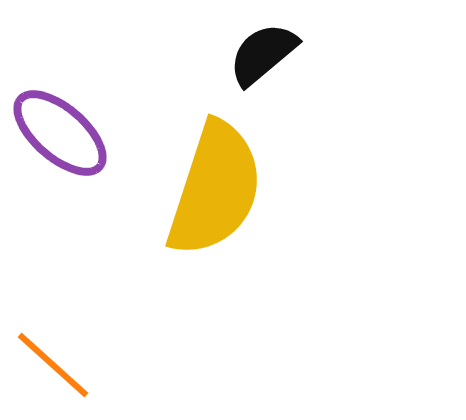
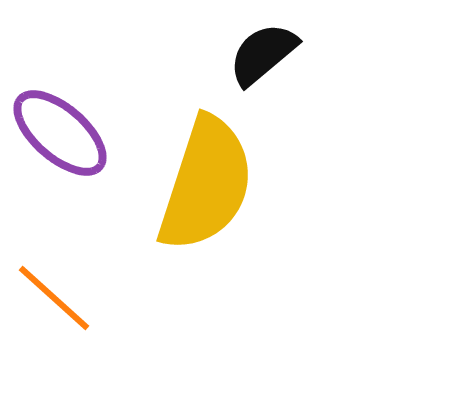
yellow semicircle: moved 9 px left, 5 px up
orange line: moved 1 px right, 67 px up
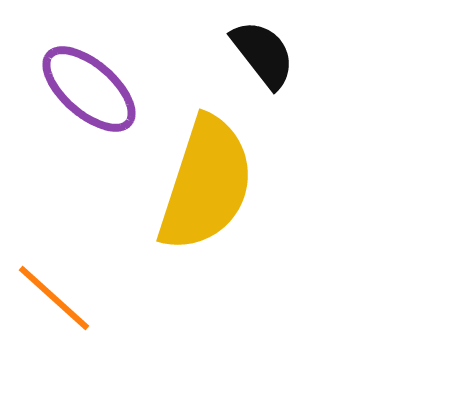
black semicircle: rotated 92 degrees clockwise
purple ellipse: moved 29 px right, 44 px up
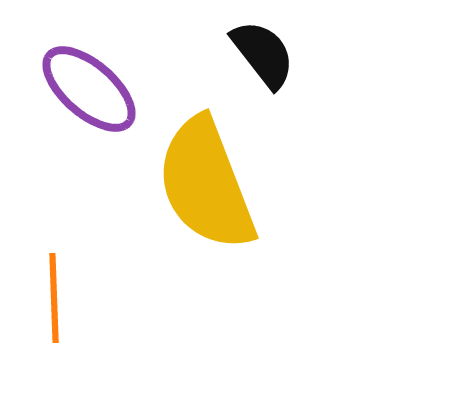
yellow semicircle: rotated 141 degrees clockwise
orange line: rotated 46 degrees clockwise
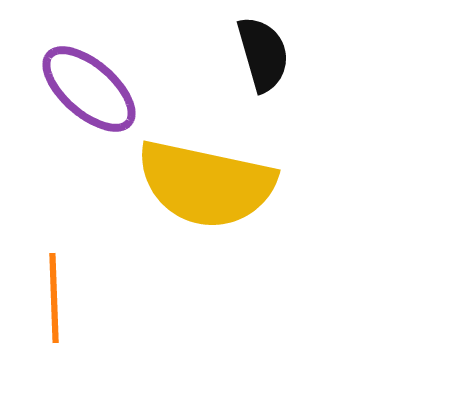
black semicircle: rotated 22 degrees clockwise
yellow semicircle: rotated 57 degrees counterclockwise
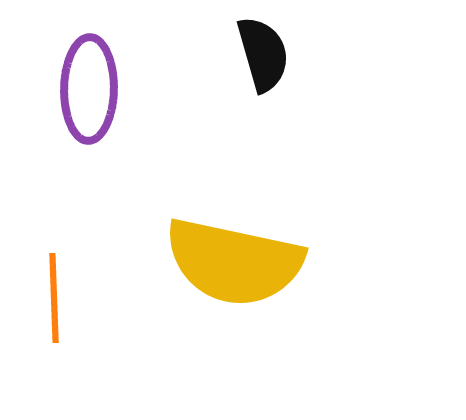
purple ellipse: rotated 50 degrees clockwise
yellow semicircle: moved 28 px right, 78 px down
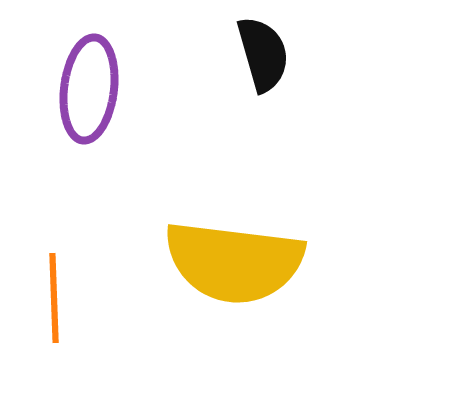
purple ellipse: rotated 6 degrees clockwise
yellow semicircle: rotated 5 degrees counterclockwise
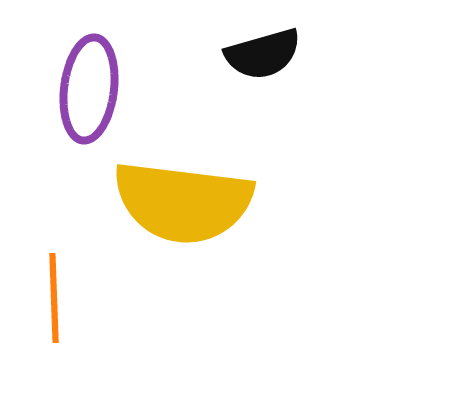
black semicircle: rotated 90 degrees clockwise
yellow semicircle: moved 51 px left, 60 px up
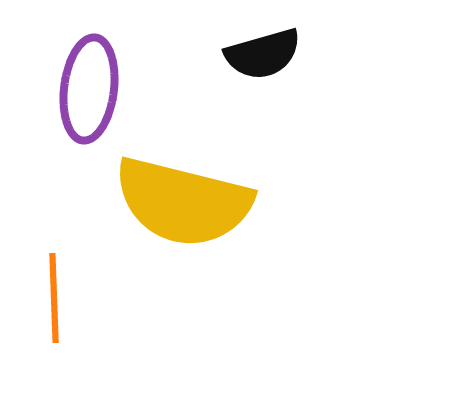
yellow semicircle: rotated 7 degrees clockwise
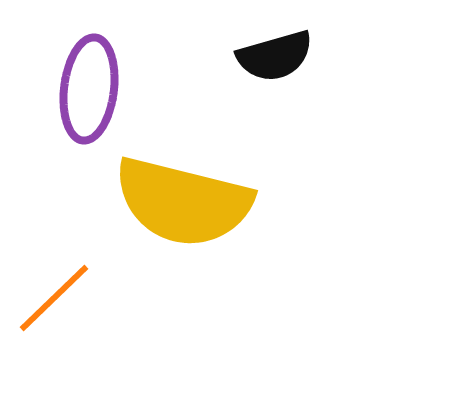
black semicircle: moved 12 px right, 2 px down
orange line: rotated 48 degrees clockwise
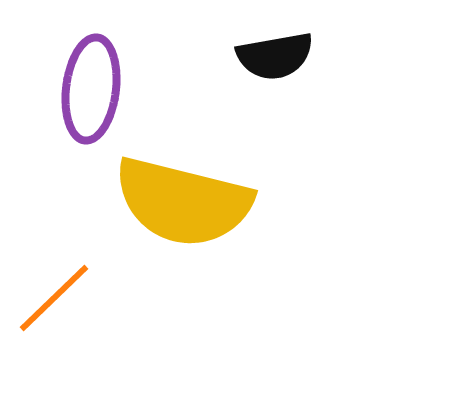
black semicircle: rotated 6 degrees clockwise
purple ellipse: moved 2 px right
